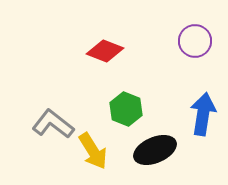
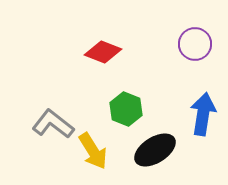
purple circle: moved 3 px down
red diamond: moved 2 px left, 1 px down
black ellipse: rotated 9 degrees counterclockwise
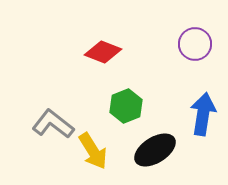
green hexagon: moved 3 px up; rotated 16 degrees clockwise
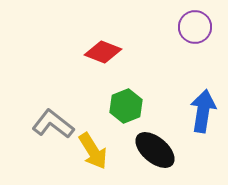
purple circle: moved 17 px up
blue arrow: moved 3 px up
black ellipse: rotated 72 degrees clockwise
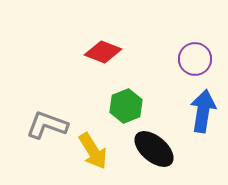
purple circle: moved 32 px down
gray L-shape: moved 6 px left, 1 px down; rotated 18 degrees counterclockwise
black ellipse: moved 1 px left, 1 px up
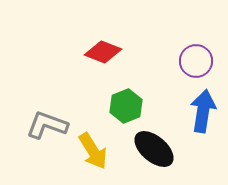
purple circle: moved 1 px right, 2 px down
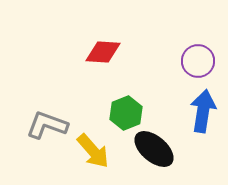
red diamond: rotated 18 degrees counterclockwise
purple circle: moved 2 px right
green hexagon: moved 7 px down
yellow arrow: rotated 9 degrees counterclockwise
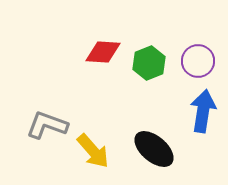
green hexagon: moved 23 px right, 50 px up
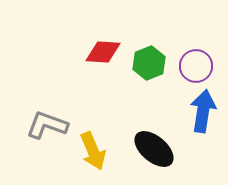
purple circle: moved 2 px left, 5 px down
yellow arrow: rotated 18 degrees clockwise
